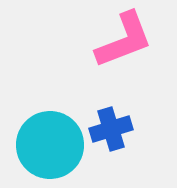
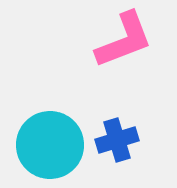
blue cross: moved 6 px right, 11 px down
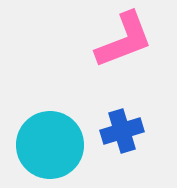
blue cross: moved 5 px right, 9 px up
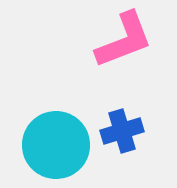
cyan circle: moved 6 px right
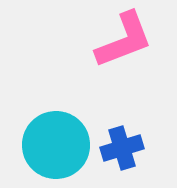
blue cross: moved 17 px down
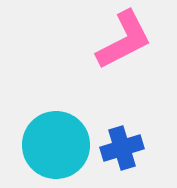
pink L-shape: rotated 6 degrees counterclockwise
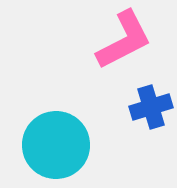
blue cross: moved 29 px right, 41 px up
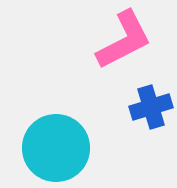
cyan circle: moved 3 px down
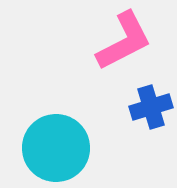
pink L-shape: moved 1 px down
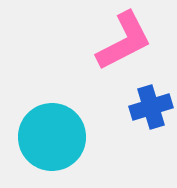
cyan circle: moved 4 px left, 11 px up
